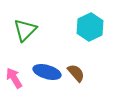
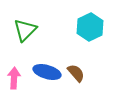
pink arrow: rotated 35 degrees clockwise
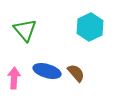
green triangle: rotated 25 degrees counterclockwise
blue ellipse: moved 1 px up
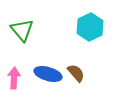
green triangle: moved 3 px left
blue ellipse: moved 1 px right, 3 px down
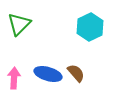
green triangle: moved 3 px left, 6 px up; rotated 25 degrees clockwise
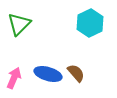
cyan hexagon: moved 4 px up
pink arrow: rotated 20 degrees clockwise
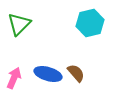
cyan hexagon: rotated 12 degrees clockwise
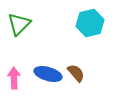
pink arrow: rotated 25 degrees counterclockwise
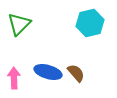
blue ellipse: moved 2 px up
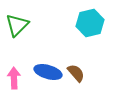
green triangle: moved 2 px left, 1 px down
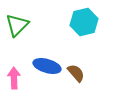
cyan hexagon: moved 6 px left, 1 px up
blue ellipse: moved 1 px left, 6 px up
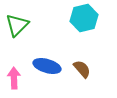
cyan hexagon: moved 4 px up
brown semicircle: moved 6 px right, 4 px up
